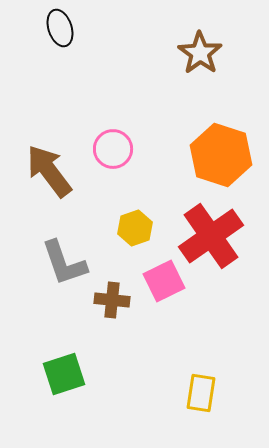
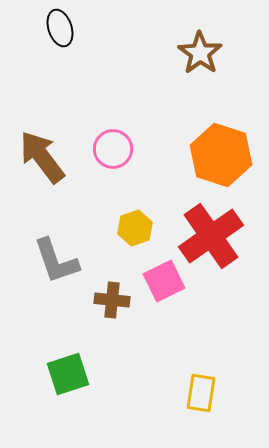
brown arrow: moved 7 px left, 14 px up
gray L-shape: moved 8 px left, 2 px up
green square: moved 4 px right
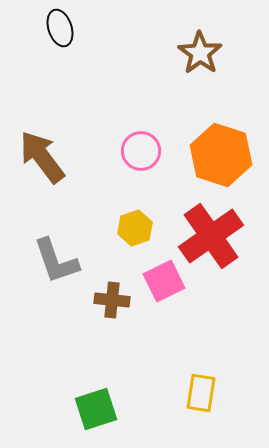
pink circle: moved 28 px right, 2 px down
green square: moved 28 px right, 35 px down
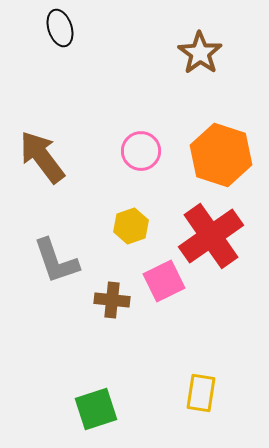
yellow hexagon: moved 4 px left, 2 px up
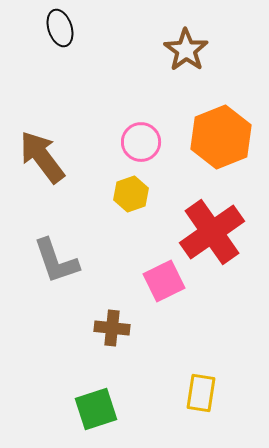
brown star: moved 14 px left, 3 px up
pink circle: moved 9 px up
orange hexagon: moved 18 px up; rotated 20 degrees clockwise
yellow hexagon: moved 32 px up
red cross: moved 1 px right, 4 px up
brown cross: moved 28 px down
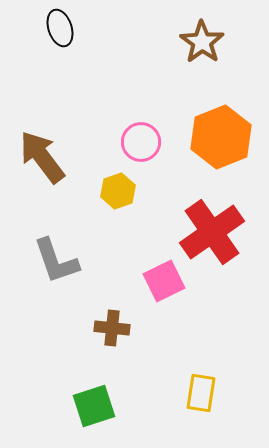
brown star: moved 16 px right, 8 px up
yellow hexagon: moved 13 px left, 3 px up
green square: moved 2 px left, 3 px up
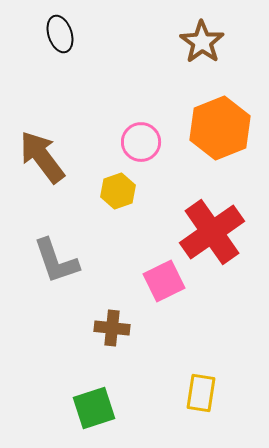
black ellipse: moved 6 px down
orange hexagon: moved 1 px left, 9 px up
green square: moved 2 px down
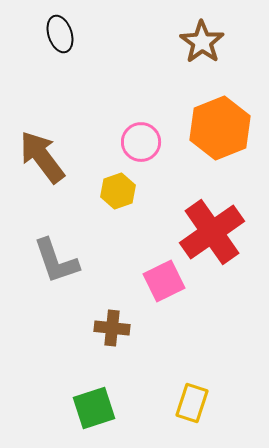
yellow rectangle: moved 9 px left, 10 px down; rotated 9 degrees clockwise
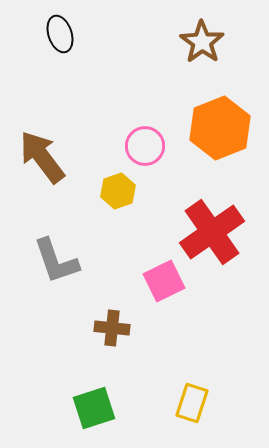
pink circle: moved 4 px right, 4 px down
